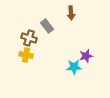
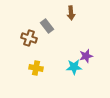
yellow cross: moved 10 px right, 13 px down
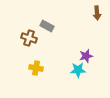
brown arrow: moved 26 px right
gray rectangle: rotated 24 degrees counterclockwise
cyan star: moved 4 px right, 3 px down
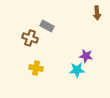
brown cross: moved 1 px right
purple star: rotated 24 degrees clockwise
cyan star: moved 1 px left
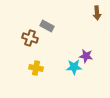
cyan star: moved 3 px left, 3 px up
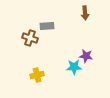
brown arrow: moved 12 px left
gray rectangle: rotated 32 degrees counterclockwise
yellow cross: moved 1 px right, 7 px down; rotated 24 degrees counterclockwise
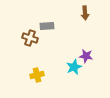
cyan star: rotated 21 degrees counterclockwise
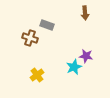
gray rectangle: moved 1 px up; rotated 24 degrees clockwise
yellow cross: rotated 24 degrees counterclockwise
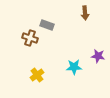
purple star: moved 12 px right
cyan star: rotated 21 degrees clockwise
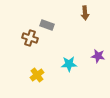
cyan star: moved 5 px left, 3 px up
